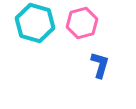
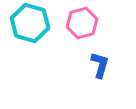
cyan hexagon: moved 5 px left
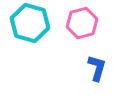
blue L-shape: moved 3 px left, 3 px down
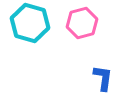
blue L-shape: moved 6 px right, 10 px down; rotated 8 degrees counterclockwise
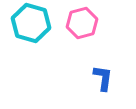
cyan hexagon: moved 1 px right
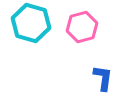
pink hexagon: moved 4 px down
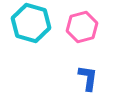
blue L-shape: moved 15 px left
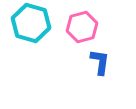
blue L-shape: moved 12 px right, 16 px up
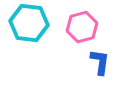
cyan hexagon: moved 2 px left; rotated 9 degrees counterclockwise
